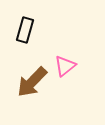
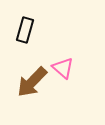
pink triangle: moved 2 px left, 2 px down; rotated 40 degrees counterclockwise
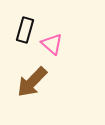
pink triangle: moved 11 px left, 24 px up
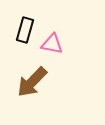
pink triangle: rotated 30 degrees counterclockwise
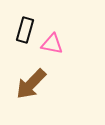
brown arrow: moved 1 px left, 2 px down
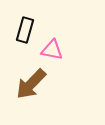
pink triangle: moved 6 px down
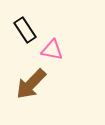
black rectangle: rotated 50 degrees counterclockwise
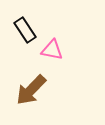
brown arrow: moved 6 px down
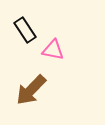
pink triangle: moved 1 px right
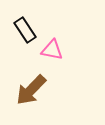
pink triangle: moved 1 px left
